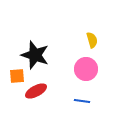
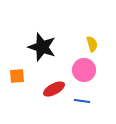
yellow semicircle: moved 4 px down
black star: moved 7 px right, 8 px up
pink circle: moved 2 px left, 1 px down
red ellipse: moved 18 px right, 2 px up
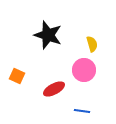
black star: moved 6 px right, 12 px up
orange square: rotated 28 degrees clockwise
blue line: moved 10 px down
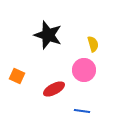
yellow semicircle: moved 1 px right
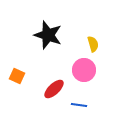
red ellipse: rotated 15 degrees counterclockwise
blue line: moved 3 px left, 6 px up
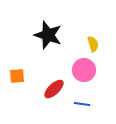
orange square: rotated 28 degrees counterclockwise
blue line: moved 3 px right, 1 px up
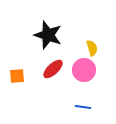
yellow semicircle: moved 1 px left, 4 px down
red ellipse: moved 1 px left, 20 px up
blue line: moved 1 px right, 3 px down
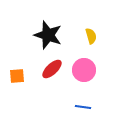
yellow semicircle: moved 1 px left, 12 px up
red ellipse: moved 1 px left
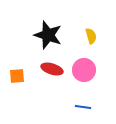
red ellipse: rotated 60 degrees clockwise
